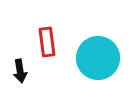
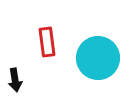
black arrow: moved 5 px left, 9 px down
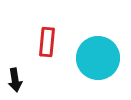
red rectangle: rotated 12 degrees clockwise
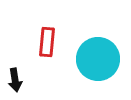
cyan circle: moved 1 px down
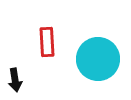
red rectangle: rotated 8 degrees counterclockwise
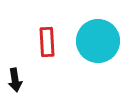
cyan circle: moved 18 px up
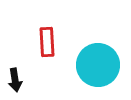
cyan circle: moved 24 px down
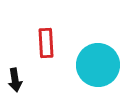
red rectangle: moved 1 px left, 1 px down
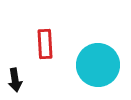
red rectangle: moved 1 px left, 1 px down
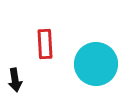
cyan circle: moved 2 px left, 1 px up
